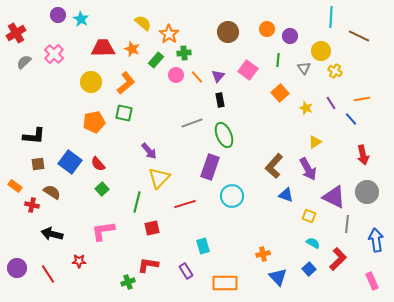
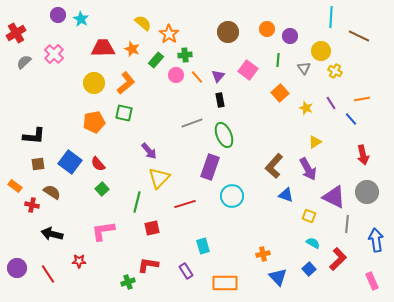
green cross at (184, 53): moved 1 px right, 2 px down
yellow circle at (91, 82): moved 3 px right, 1 px down
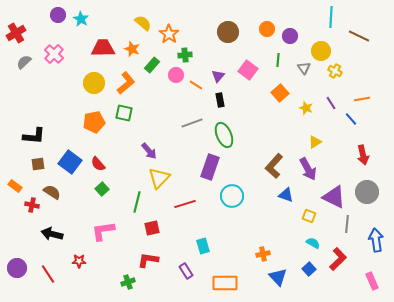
green rectangle at (156, 60): moved 4 px left, 5 px down
orange line at (197, 77): moved 1 px left, 8 px down; rotated 16 degrees counterclockwise
red L-shape at (148, 265): moved 5 px up
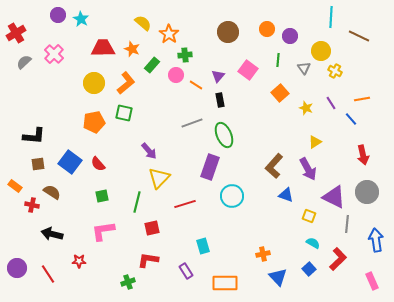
green square at (102, 189): moved 7 px down; rotated 32 degrees clockwise
